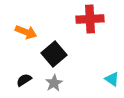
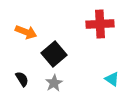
red cross: moved 10 px right, 5 px down
black semicircle: moved 2 px left, 1 px up; rotated 91 degrees clockwise
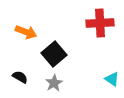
red cross: moved 1 px up
black semicircle: moved 2 px left, 2 px up; rotated 28 degrees counterclockwise
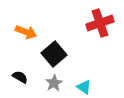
red cross: rotated 16 degrees counterclockwise
cyan triangle: moved 28 px left, 8 px down
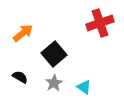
orange arrow: moved 3 px left, 1 px down; rotated 60 degrees counterclockwise
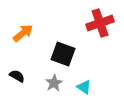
black square: moved 9 px right; rotated 30 degrees counterclockwise
black semicircle: moved 3 px left, 1 px up
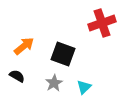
red cross: moved 2 px right
orange arrow: moved 1 px right, 13 px down
cyan triangle: rotated 42 degrees clockwise
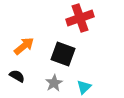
red cross: moved 22 px left, 5 px up
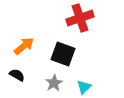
black semicircle: moved 1 px up
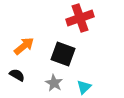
gray star: rotated 12 degrees counterclockwise
